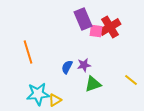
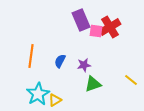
purple rectangle: moved 2 px left, 1 px down
orange line: moved 3 px right, 4 px down; rotated 25 degrees clockwise
blue semicircle: moved 7 px left, 6 px up
cyan star: rotated 25 degrees counterclockwise
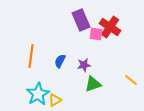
red cross: rotated 25 degrees counterclockwise
pink square: moved 3 px down
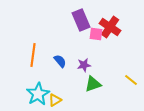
orange line: moved 2 px right, 1 px up
blue semicircle: rotated 112 degrees clockwise
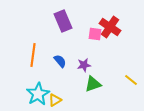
purple rectangle: moved 18 px left, 1 px down
pink square: moved 1 px left
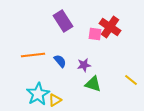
purple rectangle: rotated 10 degrees counterclockwise
orange line: rotated 75 degrees clockwise
green triangle: rotated 36 degrees clockwise
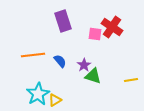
purple rectangle: rotated 15 degrees clockwise
red cross: moved 2 px right
purple star: rotated 24 degrees counterclockwise
yellow line: rotated 48 degrees counterclockwise
green triangle: moved 8 px up
